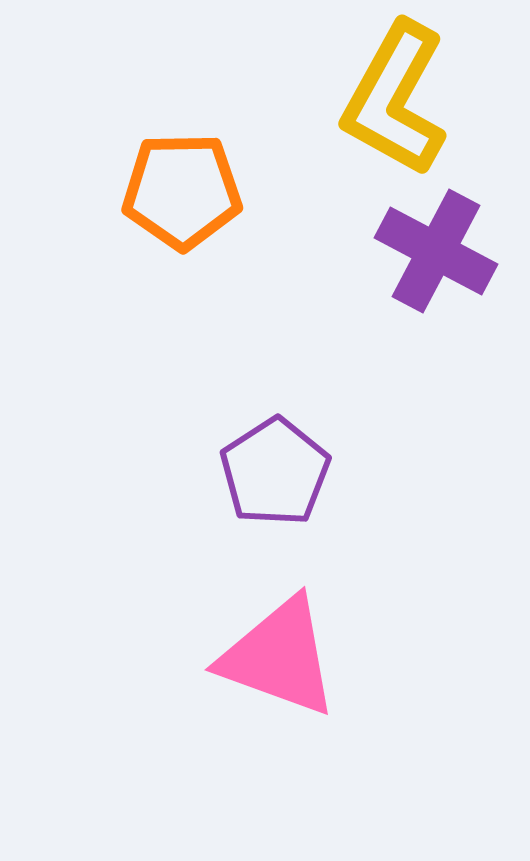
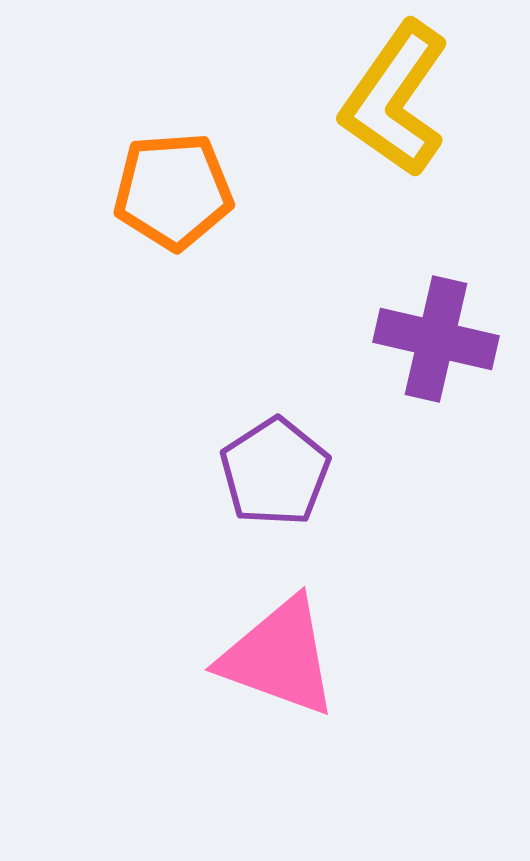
yellow L-shape: rotated 6 degrees clockwise
orange pentagon: moved 9 px left; rotated 3 degrees counterclockwise
purple cross: moved 88 px down; rotated 15 degrees counterclockwise
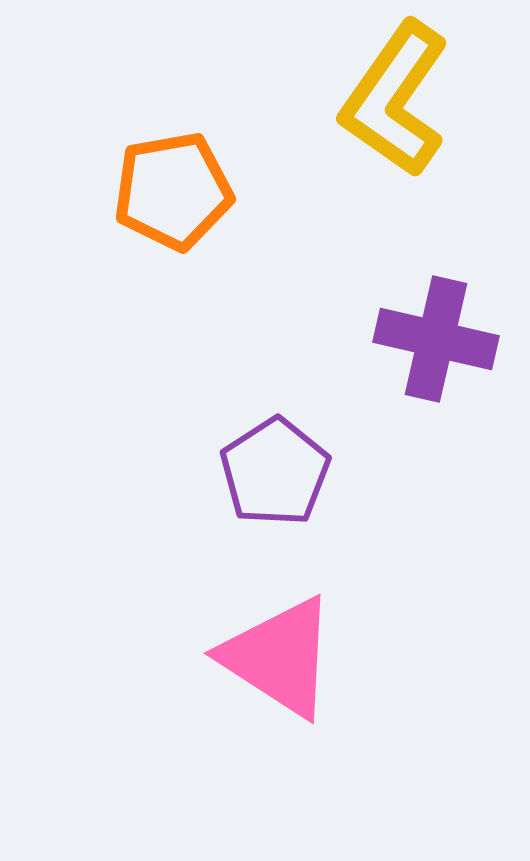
orange pentagon: rotated 6 degrees counterclockwise
pink triangle: rotated 13 degrees clockwise
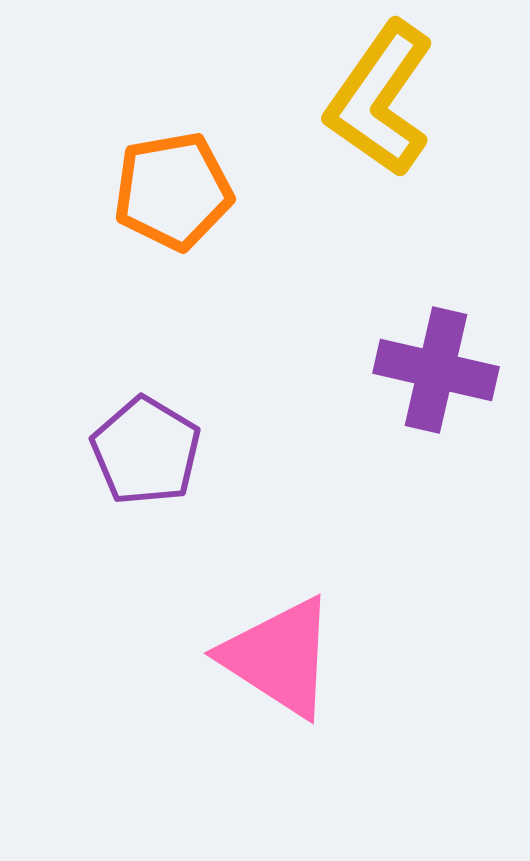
yellow L-shape: moved 15 px left
purple cross: moved 31 px down
purple pentagon: moved 129 px left, 21 px up; rotated 8 degrees counterclockwise
